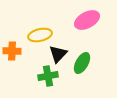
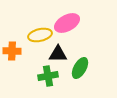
pink ellipse: moved 20 px left, 3 px down
black triangle: rotated 48 degrees clockwise
green ellipse: moved 2 px left, 5 px down
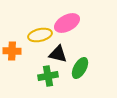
black triangle: rotated 12 degrees clockwise
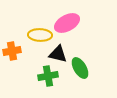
yellow ellipse: rotated 15 degrees clockwise
orange cross: rotated 12 degrees counterclockwise
green ellipse: rotated 60 degrees counterclockwise
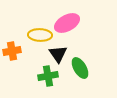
black triangle: rotated 42 degrees clockwise
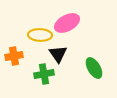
orange cross: moved 2 px right, 5 px down
green ellipse: moved 14 px right
green cross: moved 4 px left, 2 px up
